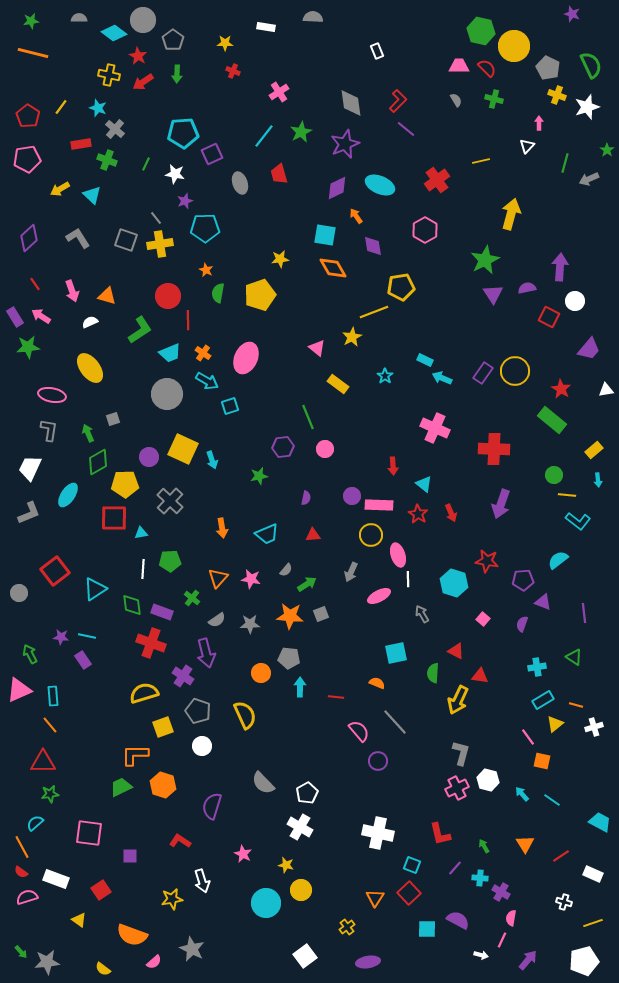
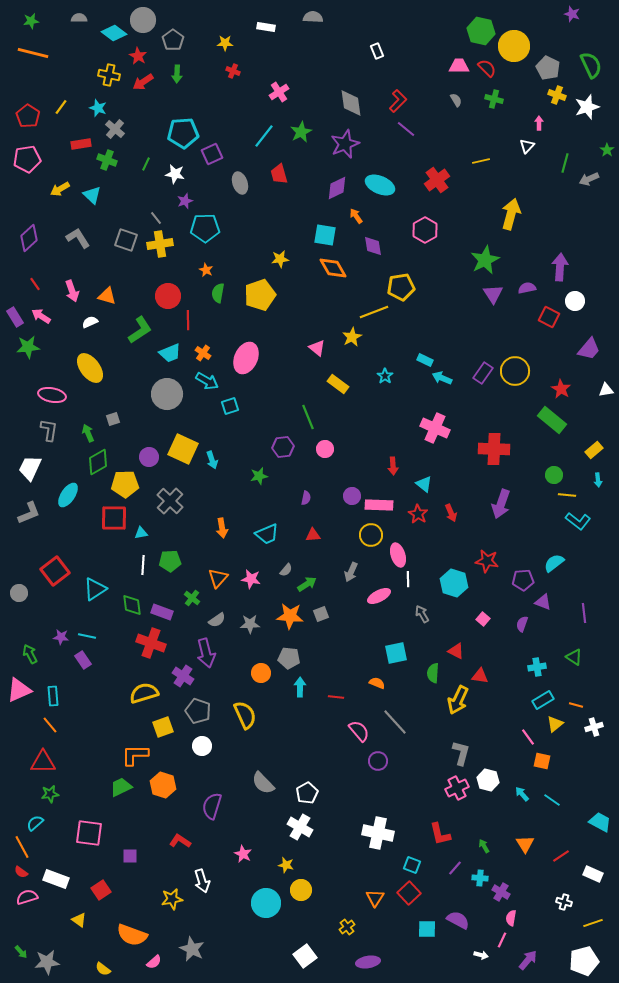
cyan semicircle at (558, 560): moved 4 px left, 3 px down
white line at (143, 569): moved 4 px up
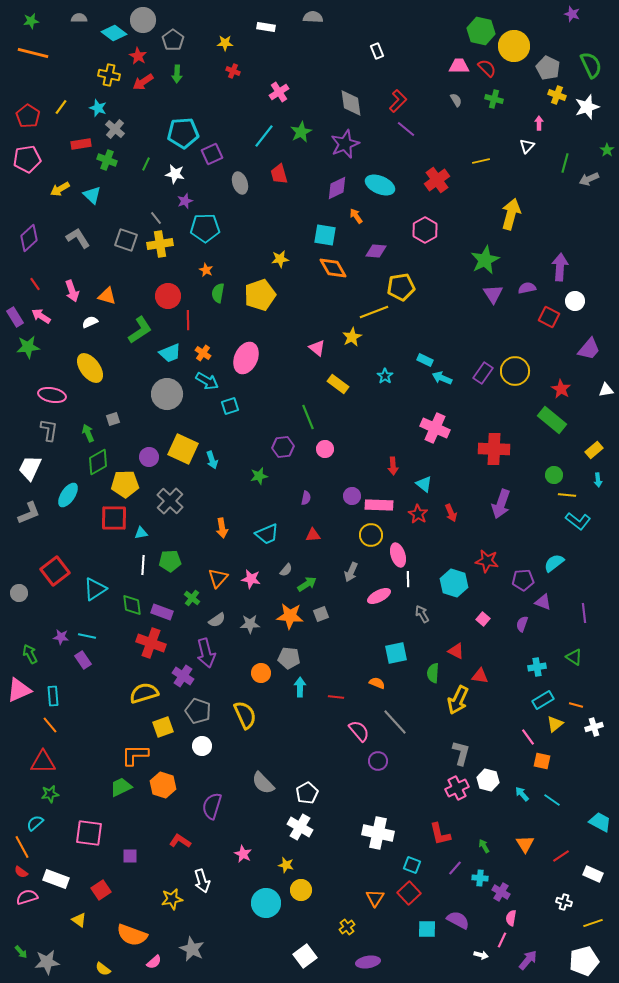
purple diamond at (373, 246): moved 3 px right, 5 px down; rotated 75 degrees counterclockwise
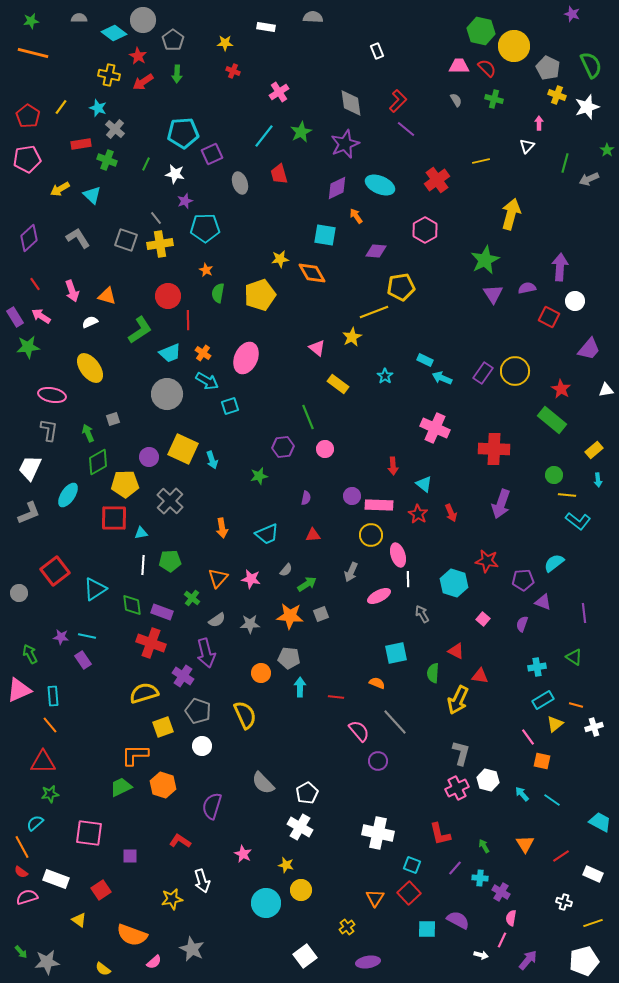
orange diamond at (333, 268): moved 21 px left, 5 px down
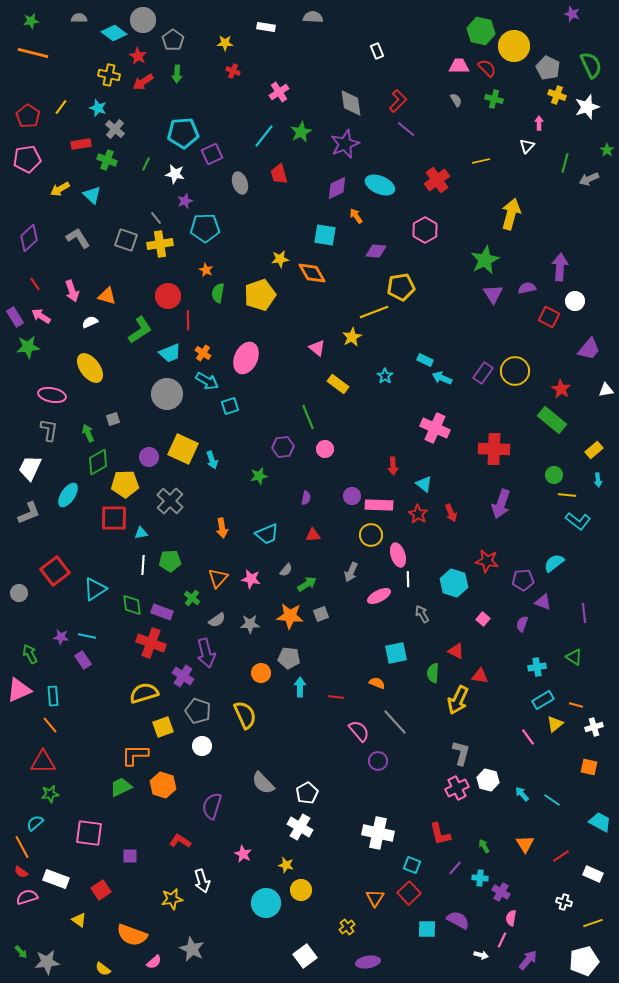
orange square at (542, 761): moved 47 px right, 6 px down
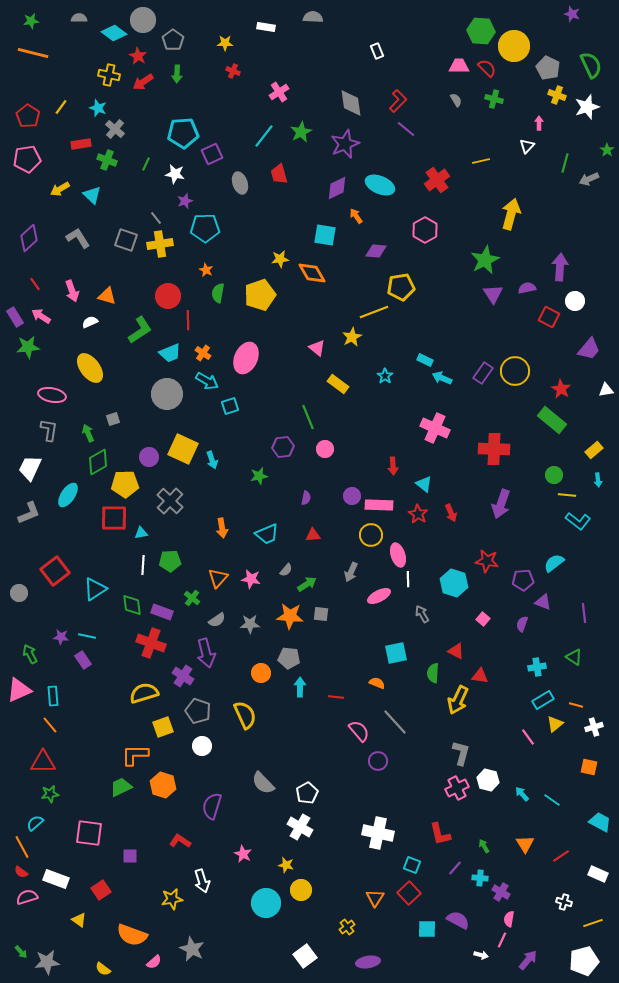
green hexagon at (481, 31): rotated 8 degrees counterclockwise
gray square at (321, 614): rotated 28 degrees clockwise
white rectangle at (593, 874): moved 5 px right
pink semicircle at (511, 918): moved 2 px left, 1 px down
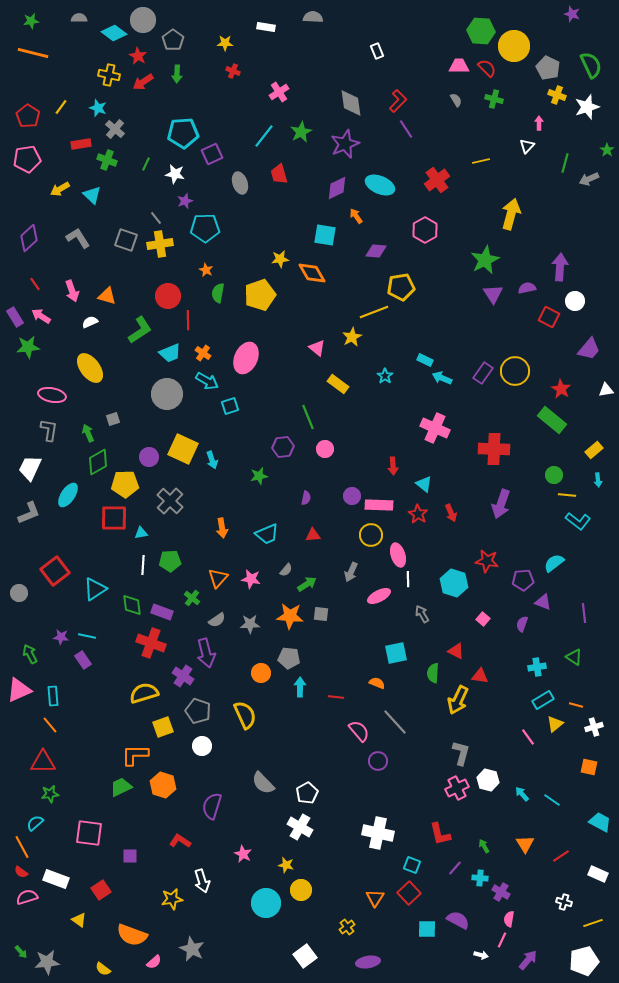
purple line at (406, 129): rotated 18 degrees clockwise
